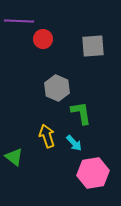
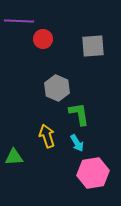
green L-shape: moved 2 px left, 1 px down
cyan arrow: moved 3 px right; rotated 12 degrees clockwise
green triangle: rotated 42 degrees counterclockwise
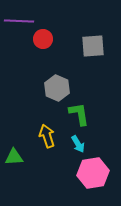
cyan arrow: moved 1 px right, 1 px down
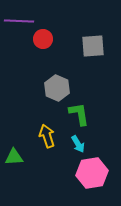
pink hexagon: moved 1 px left
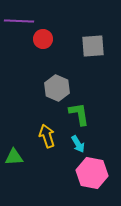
pink hexagon: rotated 20 degrees clockwise
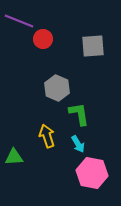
purple line: rotated 20 degrees clockwise
